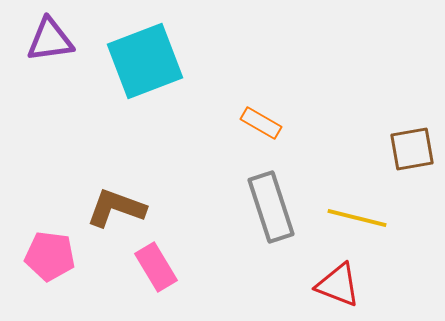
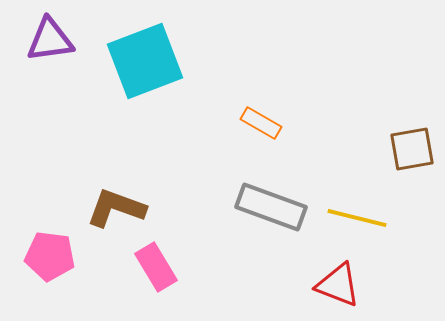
gray rectangle: rotated 52 degrees counterclockwise
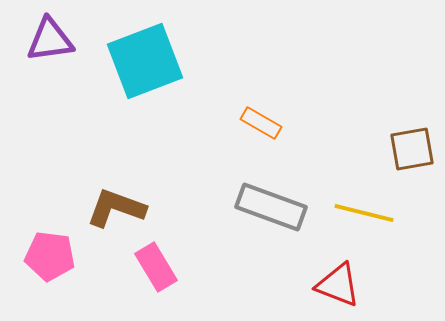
yellow line: moved 7 px right, 5 px up
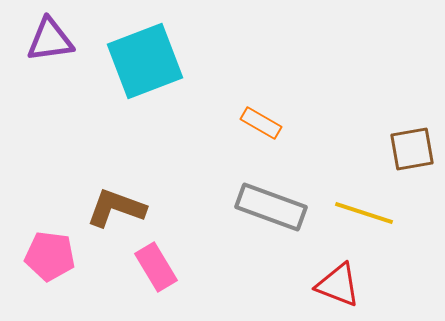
yellow line: rotated 4 degrees clockwise
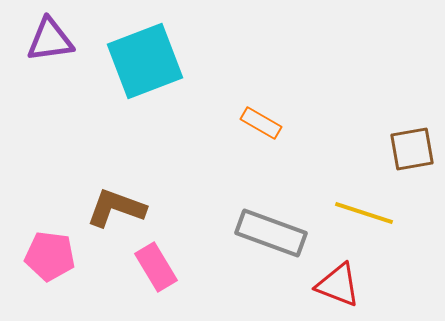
gray rectangle: moved 26 px down
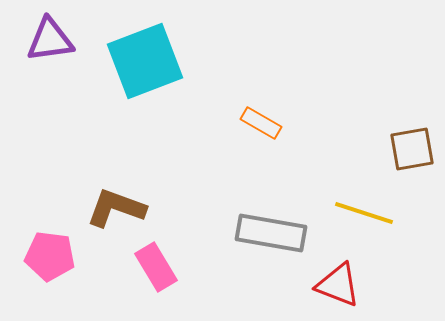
gray rectangle: rotated 10 degrees counterclockwise
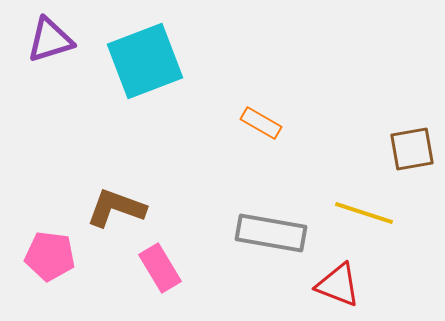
purple triangle: rotated 9 degrees counterclockwise
pink rectangle: moved 4 px right, 1 px down
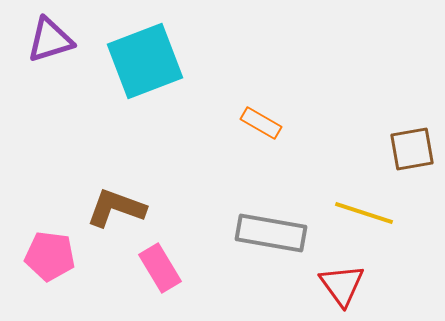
red triangle: moved 4 px right; rotated 33 degrees clockwise
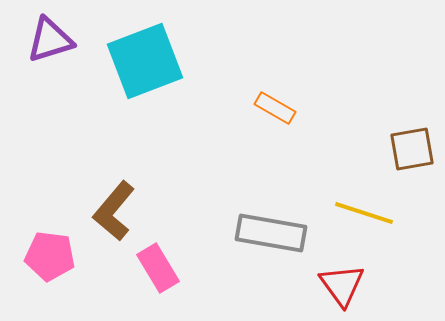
orange rectangle: moved 14 px right, 15 px up
brown L-shape: moved 2 px left, 3 px down; rotated 70 degrees counterclockwise
pink rectangle: moved 2 px left
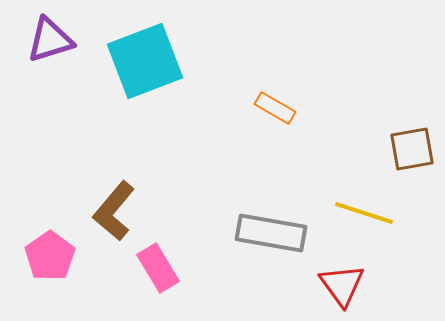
pink pentagon: rotated 30 degrees clockwise
